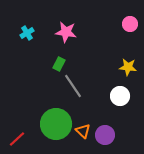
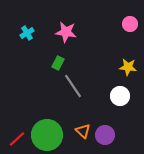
green rectangle: moved 1 px left, 1 px up
green circle: moved 9 px left, 11 px down
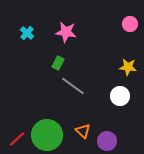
cyan cross: rotated 16 degrees counterclockwise
gray line: rotated 20 degrees counterclockwise
purple circle: moved 2 px right, 6 px down
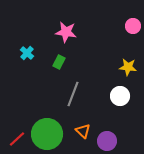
pink circle: moved 3 px right, 2 px down
cyan cross: moved 20 px down
green rectangle: moved 1 px right, 1 px up
gray line: moved 8 px down; rotated 75 degrees clockwise
green circle: moved 1 px up
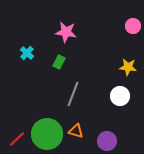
orange triangle: moved 7 px left; rotated 28 degrees counterclockwise
